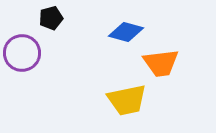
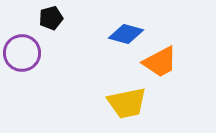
blue diamond: moved 2 px down
orange trapezoid: moved 1 px left, 1 px up; rotated 21 degrees counterclockwise
yellow trapezoid: moved 3 px down
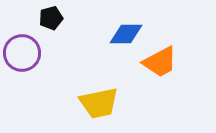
blue diamond: rotated 16 degrees counterclockwise
yellow trapezoid: moved 28 px left
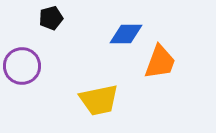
purple circle: moved 13 px down
orange trapezoid: rotated 42 degrees counterclockwise
yellow trapezoid: moved 3 px up
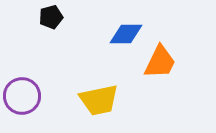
black pentagon: moved 1 px up
orange trapezoid: rotated 6 degrees clockwise
purple circle: moved 30 px down
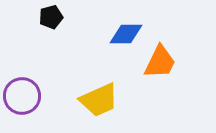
yellow trapezoid: rotated 12 degrees counterclockwise
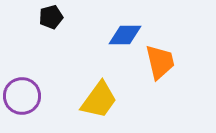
blue diamond: moved 1 px left, 1 px down
orange trapezoid: rotated 39 degrees counterclockwise
yellow trapezoid: rotated 30 degrees counterclockwise
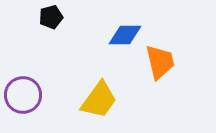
purple circle: moved 1 px right, 1 px up
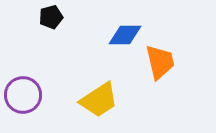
yellow trapezoid: rotated 21 degrees clockwise
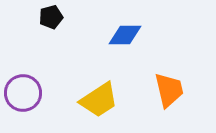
orange trapezoid: moved 9 px right, 28 px down
purple circle: moved 2 px up
